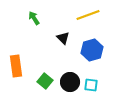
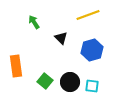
green arrow: moved 4 px down
black triangle: moved 2 px left
cyan square: moved 1 px right, 1 px down
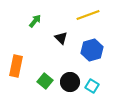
green arrow: moved 1 px right, 1 px up; rotated 72 degrees clockwise
orange rectangle: rotated 20 degrees clockwise
cyan square: rotated 24 degrees clockwise
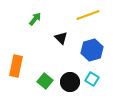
green arrow: moved 2 px up
cyan square: moved 7 px up
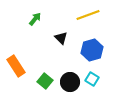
orange rectangle: rotated 45 degrees counterclockwise
